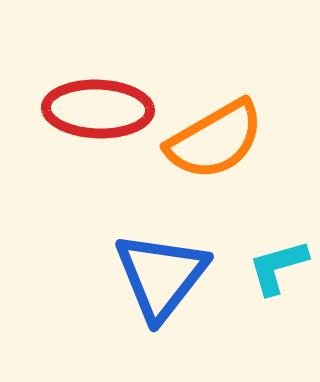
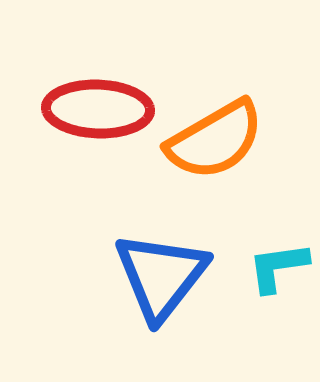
cyan L-shape: rotated 8 degrees clockwise
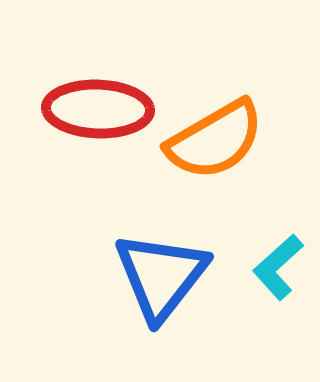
cyan L-shape: rotated 34 degrees counterclockwise
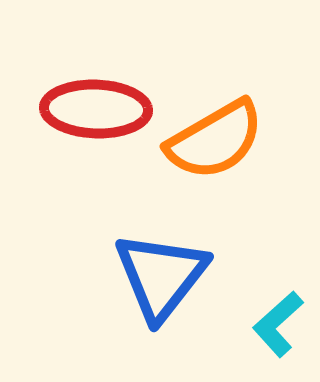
red ellipse: moved 2 px left
cyan L-shape: moved 57 px down
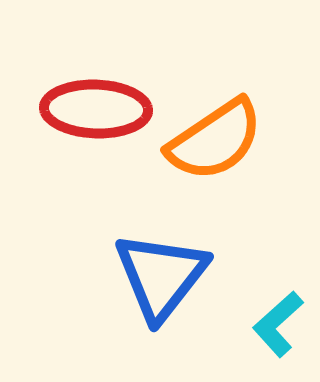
orange semicircle: rotated 4 degrees counterclockwise
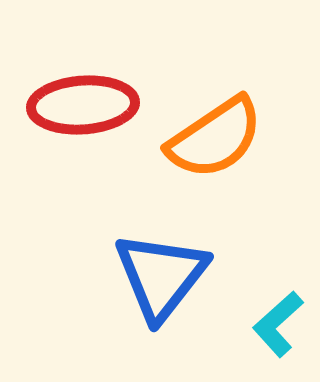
red ellipse: moved 13 px left, 4 px up; rotated 6 degrees counterclockwise
orange semicircle: moved 2 px up
